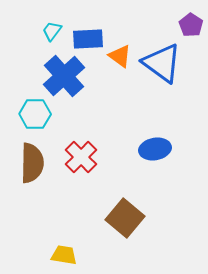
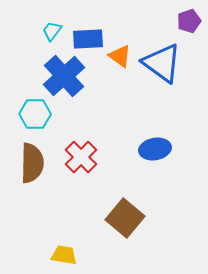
purple pentagon: moved 2 px left, 4 px up; rotated 20 degrees clockwise
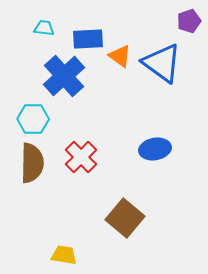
cyan trapezoid: moved 8 px left, 3 px up; rotated 60 degrees clockwise
cyan hexagon: moved 2 px left, 5 px down
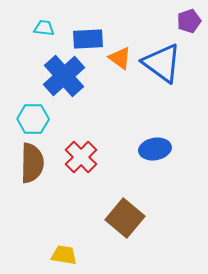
orange triangle: moved 2 px down
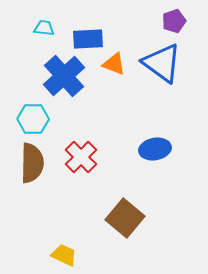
purple pentagon: moved 15 px left
orange triangle: moved 6 px left, 6 px down; rotated 15 degrees counterclockwise
yellow trapezoid: rotated 16 degrees clockwise
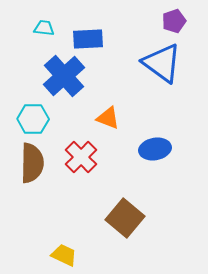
orange triangle: moved 6 px left, 54 px down
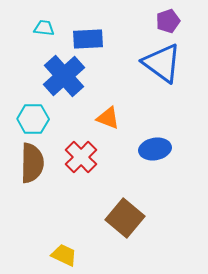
purple pentagon: moved 6 px left
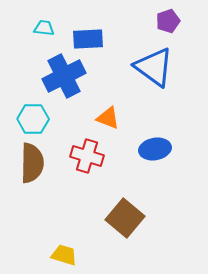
blue triangle: moved 8 px left, 4 px down
blue cross: rotated 15 degrees clockwise
red cross: moved 6 px right, 1 px up; rotated 28 degrees counterclockwise
yellow trapezoid: rotated 8 degrees counterclockwise
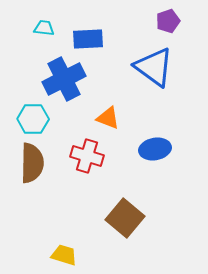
blue cross: moved 3 px down
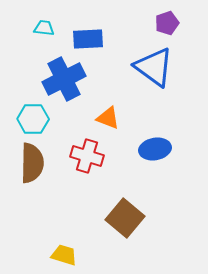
purple pentagon: moved 1 px left, 2 px down
